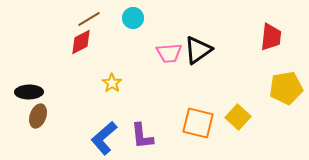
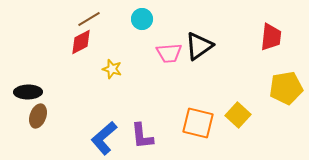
cyan circle: moved 9 px right, 1 px down
black triangle: moved 1 px right, 4 px up
yellow star: moved 14 px up; rotated 18 degrees counterclockwise
black ellipse: moved 1 px left
yellow square: moved 2 px up
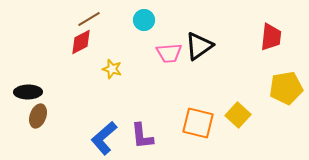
cyan circle: moved 2 px right, 1 px down
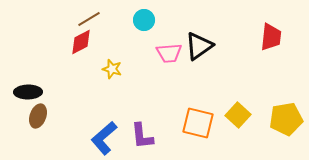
yellow pentagon: moved 31 px down
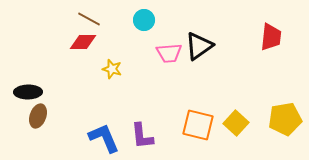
brown line: rotated 60 degrees clockwise
red diamond: moved 2 px right; rotated 28 degrees clockwise
yellow square: moved 2 px left, 8 px down
yellow pentagon: moved 1 px left
orange square: moved 2 px down
blue L-shape: rotated 108 degrees clockwise
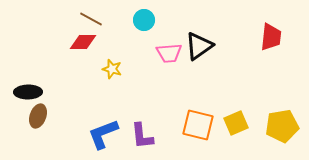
brown line: moved 2 px right
yellow pentagon: moved 3 px left, 7 px down
yellow square: rotated 25 degrees clockwise
blue L-shape: moved 1 px left, 4 px up; rotated 88 degrees counterclockwise
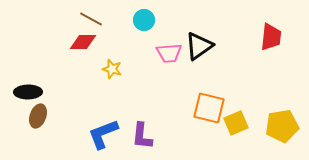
orange square: moved 11 px right, 17 px up
purple L-shape: rotated 12 degrees clockwise
